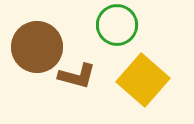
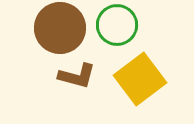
brown circle: moved 23 px right, 19 px up
yellow square: moved 3 px left, 1 px up; rotated 12 degrees clockwise
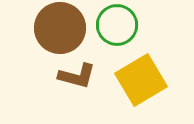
yellow square: moved 1 px right, 1 px down; rotated 6 degrees clockwise
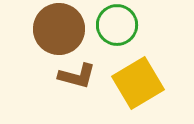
brown circle: moved 1 px left, 1 px down
yellow square: moved 3 px left, 3 px down
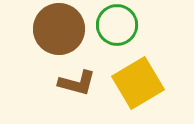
brown L-shape: moved 7 px down
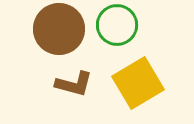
brown L-shape: moved 3 px left, 1 px down
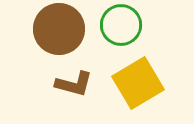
green circle: moved 4 px right
